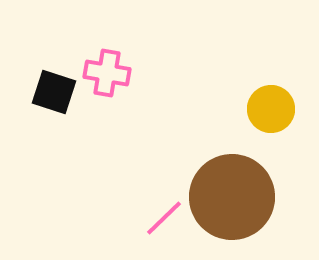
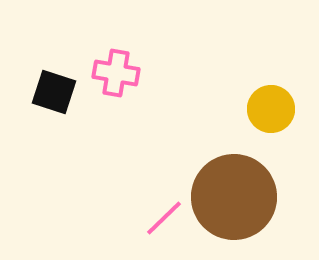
pink cross: moved 9 px right
brown circle: moved 2 px right
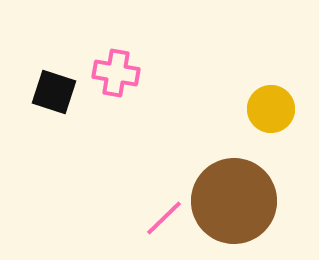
brown circle: moved 4 px down
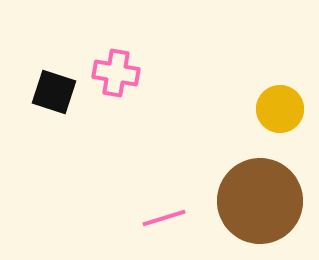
yellow circle: moved 9 px right
brown circle: moved 26 px right
pink line: rotated 27 degrees clockwise
